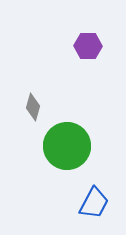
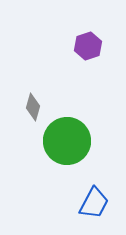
purple hexagon: rotated 20 degrees counterclockwise
green circle: moved 5 px up
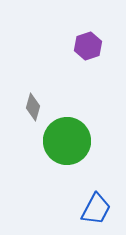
blue trapezoid: moved 2 px right, 6 px down
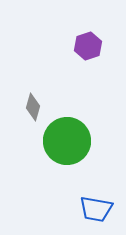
blue trapezoid: rotated 72 degrees clockwise
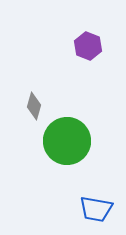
purple hexagon: rotated 20 degrees counterclockwise
gray diamond: moved 1 px right, 1 px up
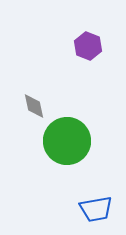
gray diamond: rotated 28 degrees counterclockwise
blue trapezoid: rotated 20 degrees counterclockwise
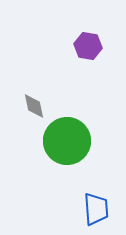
purple hexagon: rotated 12 degrees counterclockwise
blue trapezoid: rotated 84 degrees counterclockwise
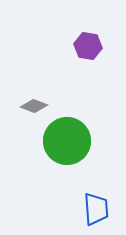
gray diamond: rotated 56 degrees counterclockwise
